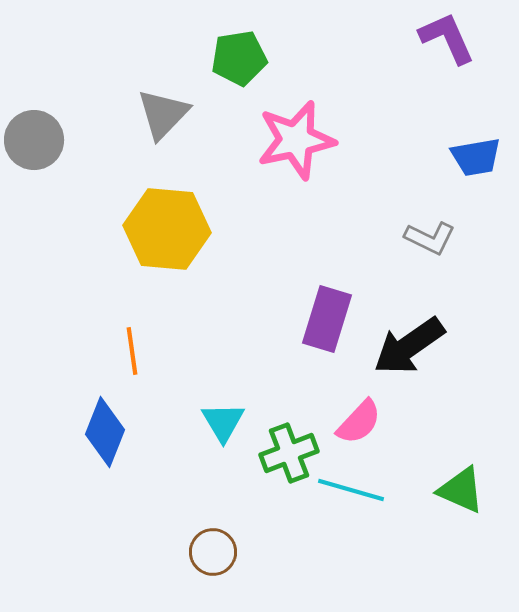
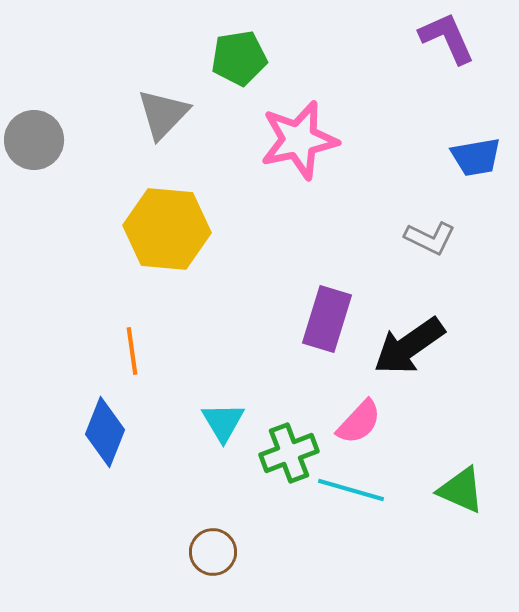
pink star: moved 3 px right
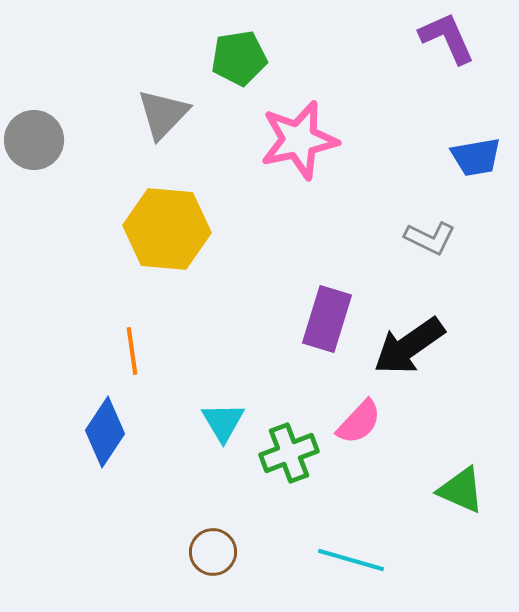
blue diamond: rotated 12 degrees clockwise
cyan line: moved 70 px down
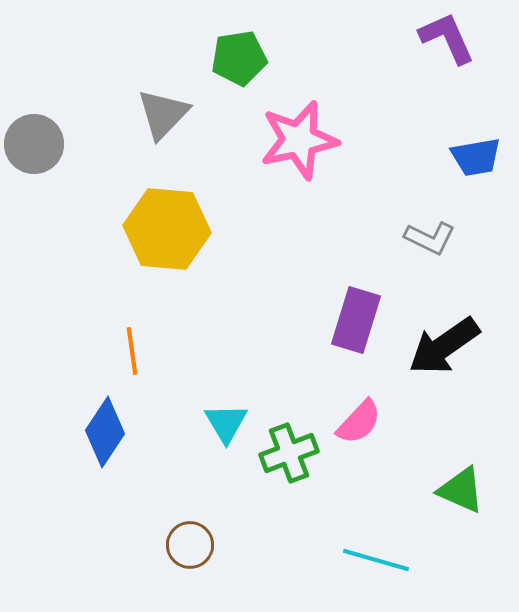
gray circle: moved 4 px down
purple rectangle: moved 29 px right, 1 px down
black arrow: moved 35 px right
cyan triangle: moved 3 px right, 1 px down
brown circle: moved 23 px left, 7 px up
cyan line: moved 25 px right
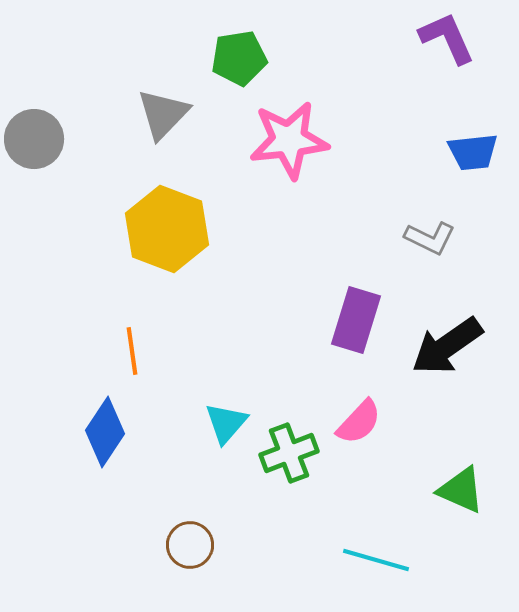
pink star: moved 10 px left; rotated 6 degrees clockwise
gray circle: moved 5 px up
blue trapezoid: moved 3 px left, 5 px up; rotated 4 degrees clockwise
yellow hexagon: rotated 16 degrees clockwise
black arrow: moved 3 px right
cyan triangle: rotated 12 degrees clockwise
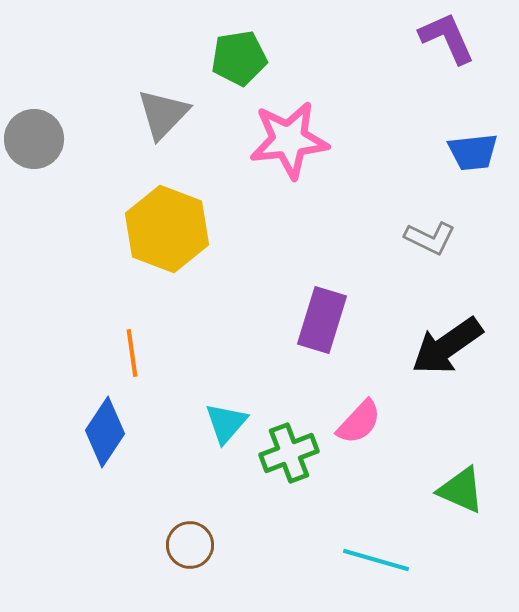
purple rectangle: moved 34 px left
orange line: moved 2 px down
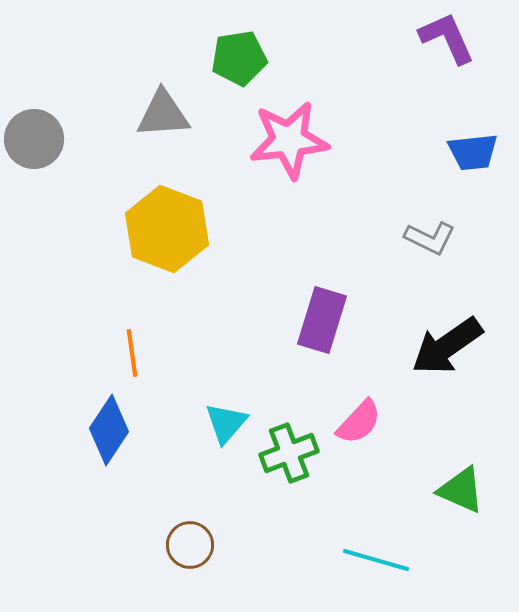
gray triangle: rotated 42 degrees clockwise
blue diamond: moved 4 px right, 2 px up
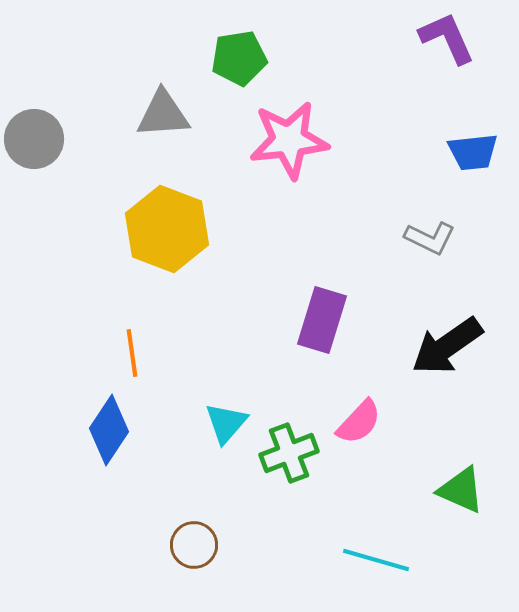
brown circle: moved 4 px right
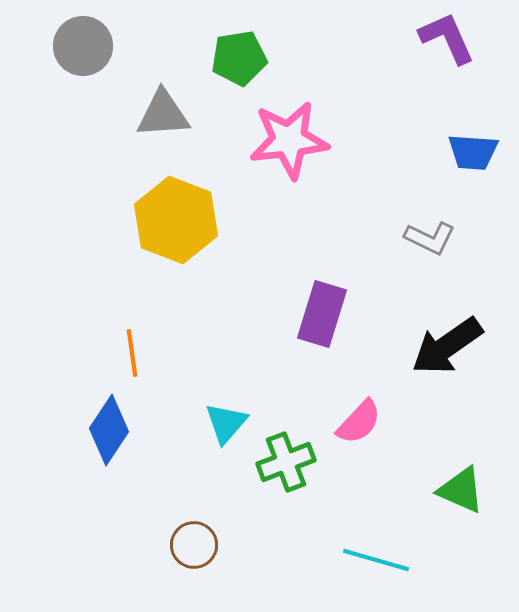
gray circle: moved 49 px right, 93 px up
blue trapezoid: rotated 10 degrees clockwise
yellow hexagon: moved 9 px right, 9 px up
purple rectangle: moved 6 px up
green cross: moved 3 px left, 9 px down
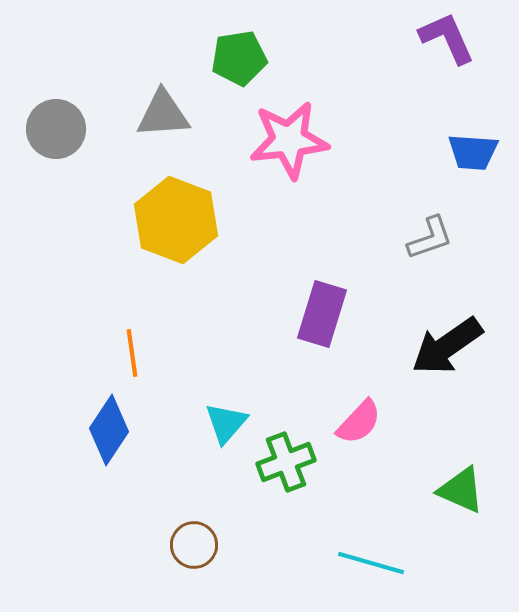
gray circle: moved 27 px left, 83 px down
gray L-shape: rotated 45 degrees counterclockwise
cyan line: moved 5 px left, 3 px down
